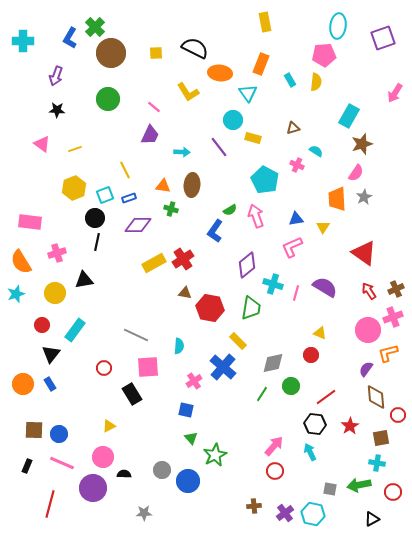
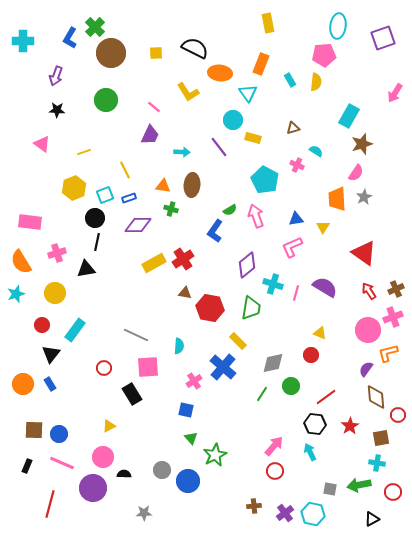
yellow rectangle at (265, 22): moved 3 px right, 1 px down
green circle at (108, 99): moved 2 px left, 1 px down
yellow line at (75, 149): moved 9 px right, 3 px down
black triangle at (84, 280): moved 2 px right, 11 px up
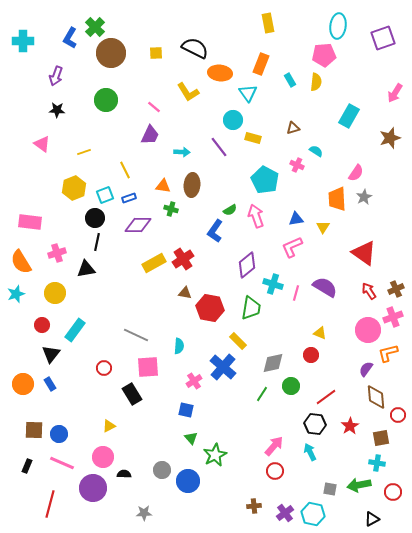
brown star at (362, 144): moved 28 px right, 6 px up
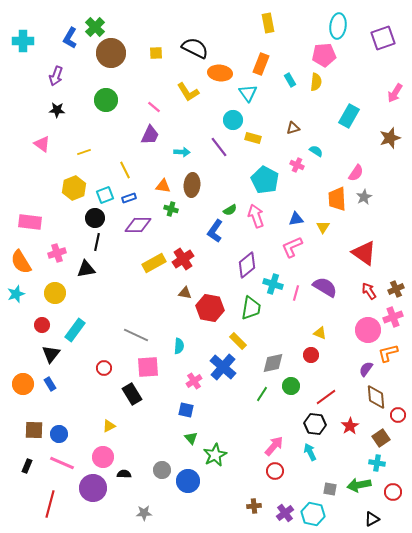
brown square at (381, 438): rotated 24 degrees counterclockwise
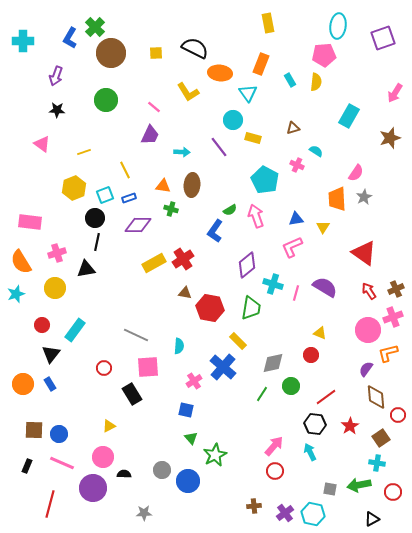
yellow circle at (55, 293): moved 5 px up
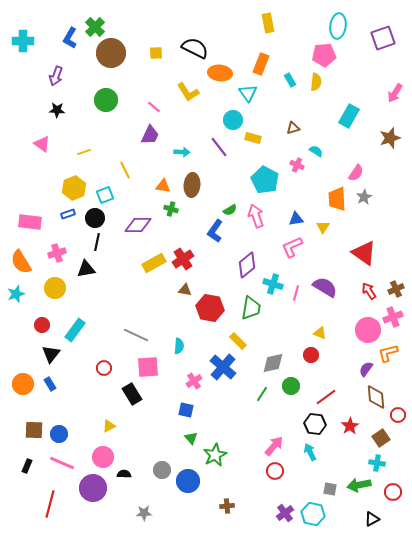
blue rectangle at (129, 198): moved 61 px left, 16 px down
brown triangle at (185, 293): moved 3 px up
brown cross at (254, 506): moved 27 px left
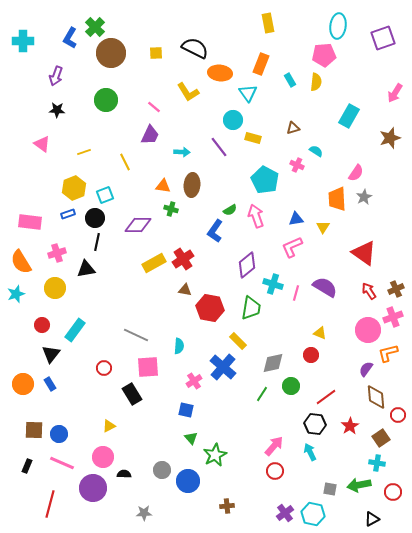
yellow line at (125, 170): moved 8 px up
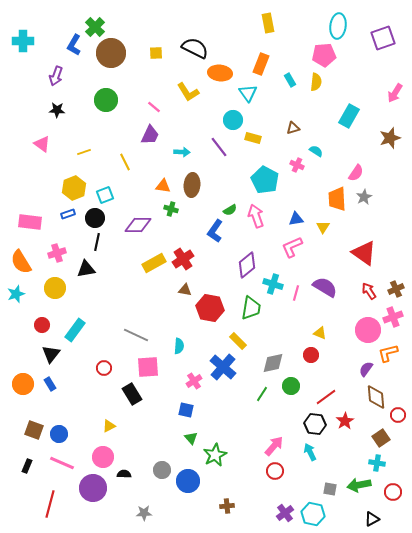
blue L-shape at (70, 38): moved 4 px right, 7 px down
red star at (350, 426): moved 5 px left, 5 px up
brown square at (34, 430): rotated 18 degrees clockwise
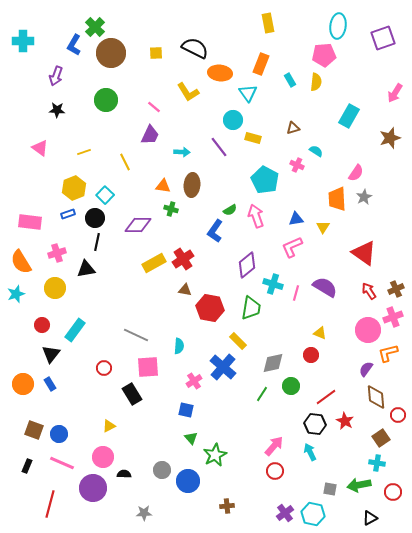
pink triangle at (42, 144): moved 2 px left, 4 px down
cyan square at (105, 195): rotated 24 degrees counterclockwise
red star at (345, 421): rotated 12 degrees counterclockwise
black triangle at (372, 519): moved 2 px left, 1 px up
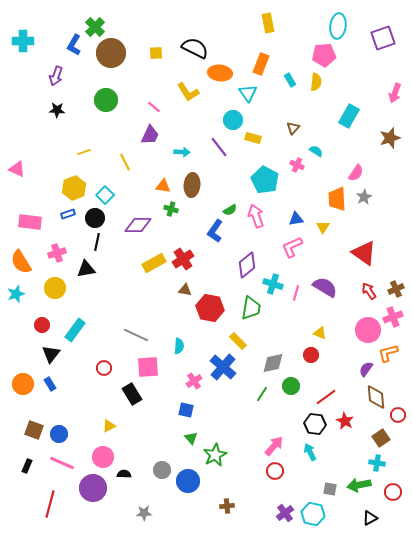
pink arrow at (395, 93): rotated 12 degrees counterclockwise
brown triangle at (293, 128): rotated 32 degrees counterclockwise
pink triangle at (40, 148): moved 23 px left, 21 px down; rotated 12 degrees counterclockwise
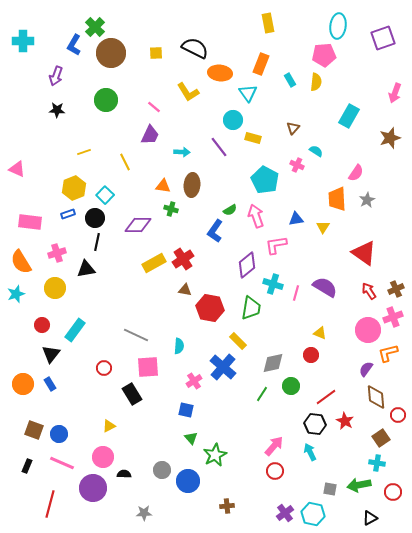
gray star at (364, 197): moved 3 px right, 3 px down
pink L-shape at (292, 247): moved 16 px left, 2 px up; rotated 15 degrees clockwise
